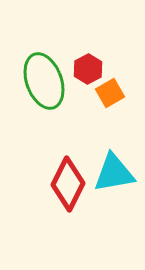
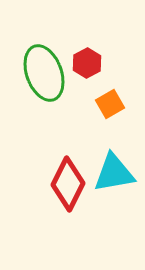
red hexagon: moved 1 px left, 6 px up
green ellipse: moved 8 px up
orange square: moved 11 px down
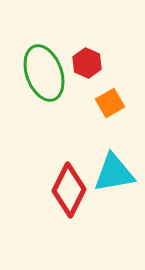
red hexagon: rotated 8 degrees counterclockwise
orange square: moved 1 px up
red diamond: moved 1 px right, 6 px down
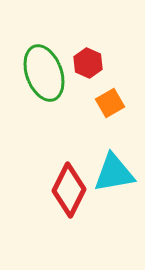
red hexagon: moved 1 px right
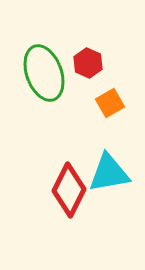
cyan triangle: moved 5 px left
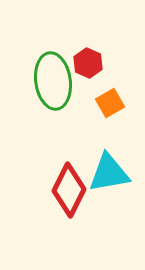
green ellipse: moved 9 px right, 8 px down; rotated 12 degrees clockwise
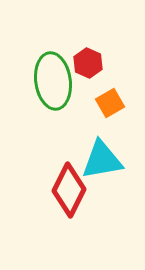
cyan triangle: moved 7 px left, 13 px up
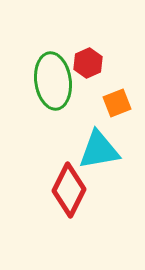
red hexagon: rotated 12 degrees clockwise
orange square: moved 7 px right; rotated 8 degrees clockwise
cyan triangle: moved 3 px left, 10 px up
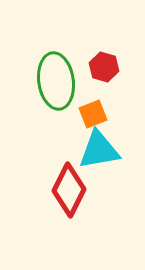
red hexagon: moved 16 px right, 4 px down; rotated 20 degrees counterclockwise
green ellipse: moved 3 px right
orange square: moved 24 px left, 11 px down
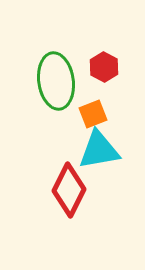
red hexagon: rotated 12 degrees clockwise
